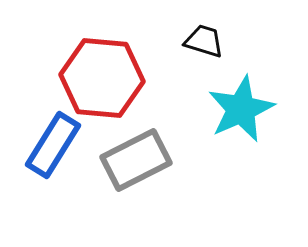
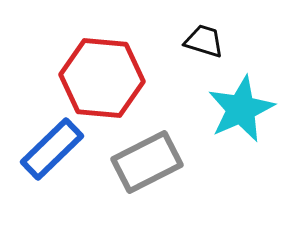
blue rectangle: moved 1 px left, 4 px down; rotated 14 degrees clockwise
gray rectangle: moved 11 px right, 2 px down
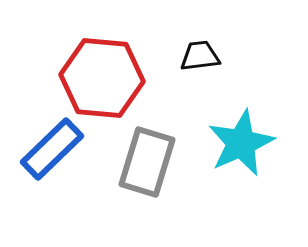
black trapezoid: moved 4 px left, 15 px down; rotated 24 degrees counterclockwise
cyan star: moved 34 px down
gray rectangle: rotated 46 degrees counterclockwise
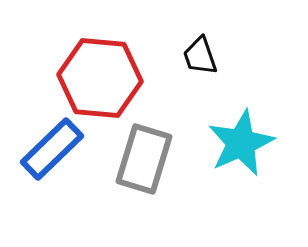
black trapezoid: rotated 102 degrees counterclockwise
red hexagon: moved 2 px left
gray rectangle: moved 3 px left, 3 px up
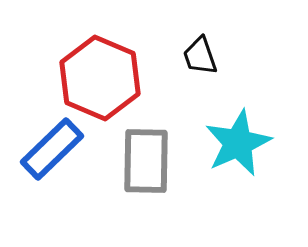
red hexagon: rotated 18 degrees clockwise
cyan star: moved 3 px left
gray rectangle: moved 2 px right, 2 px down; rotated 16 degrees counterclockwise
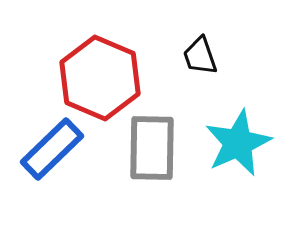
gray rectangle: moved 6 px right, 13 px up
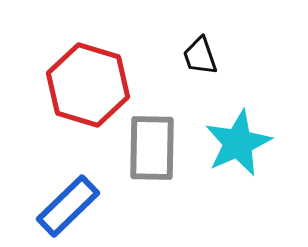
red hexagon: moved 12 px left, 7 px down; rotated 6 degrees counterclockwise
blue rectangle: moved 16 px right, 57 px down
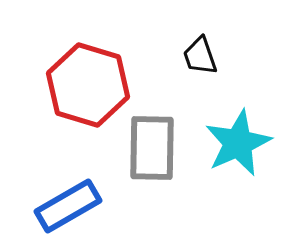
blue rectangle: rotated 14 degrees clockwise
